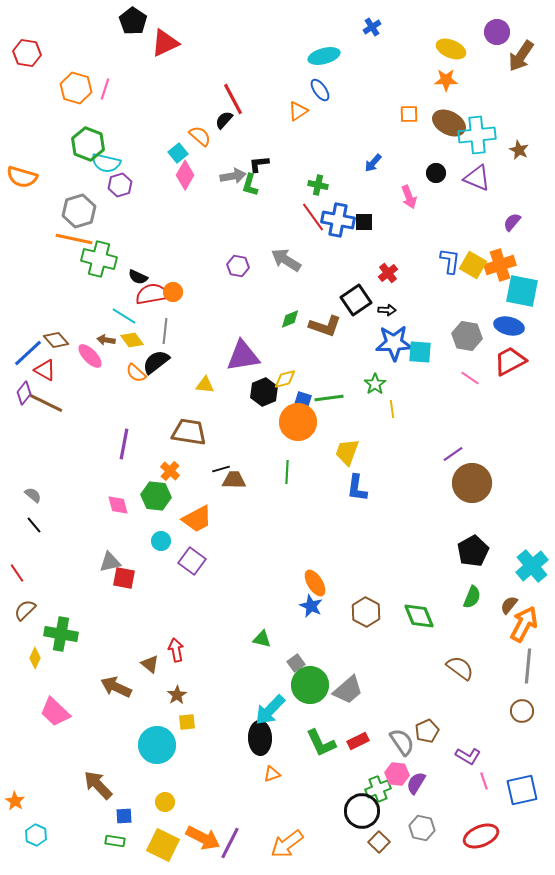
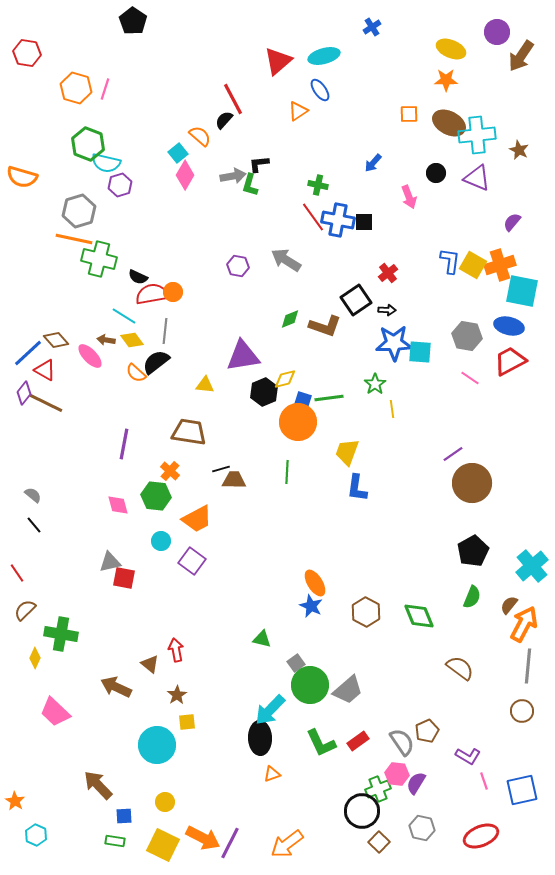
red triangle at (165, 43): moved 113 px right, 18 px down; rotated 16 degrees counterclockwise
red rectangle at (358, 741): rotated 10 degrees counterclockwise
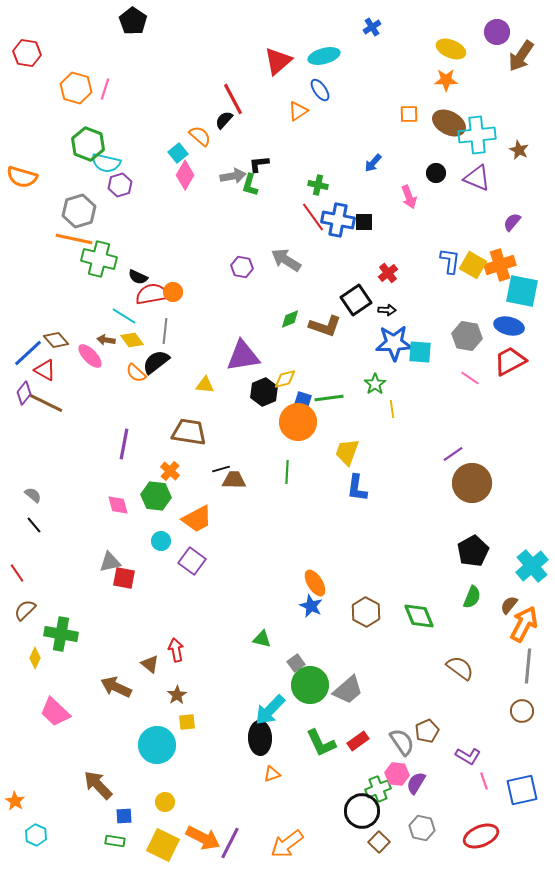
purple hexagon at (238, 266): moved 4 px right, 1 px down
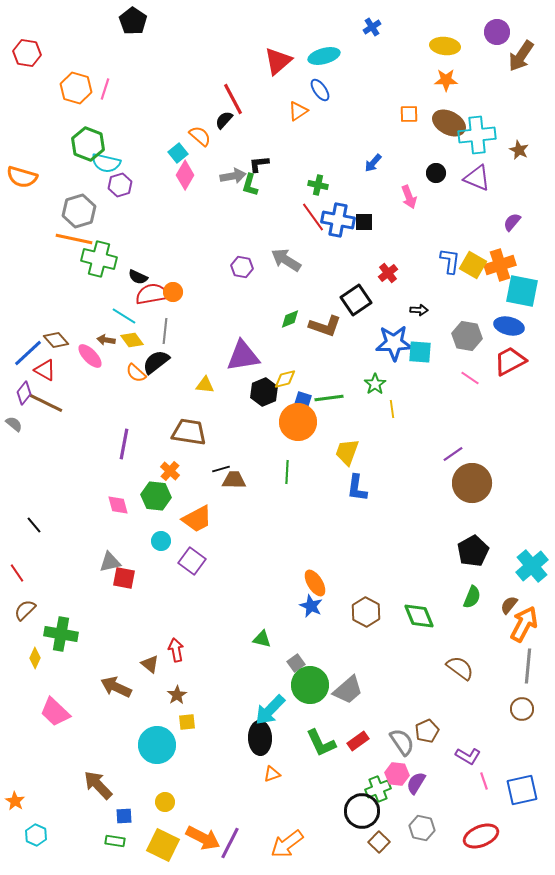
yellow ellipse at (451, 49): moved 6 px left, 3 px up; rotated 16 degrees counterclockwise
black arrow at (387, 310): moved 32 px right
gray semicircle at (33, 495): moved 19 px left, 71 px up
brown circle at (522, 711): moved 2 px up
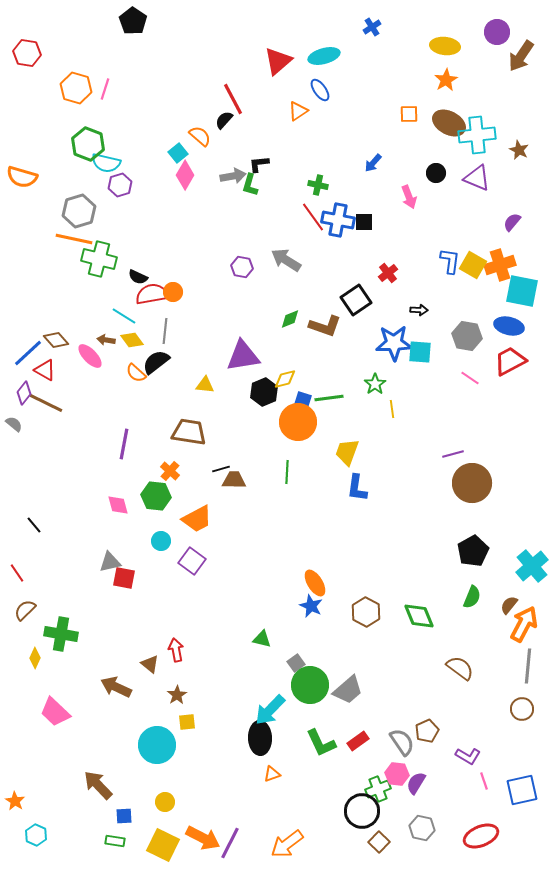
orange star at (446, 80): rotated 30 degrees counterclockwise
purple line at (453, 454): rotated 20 degrees clockwise
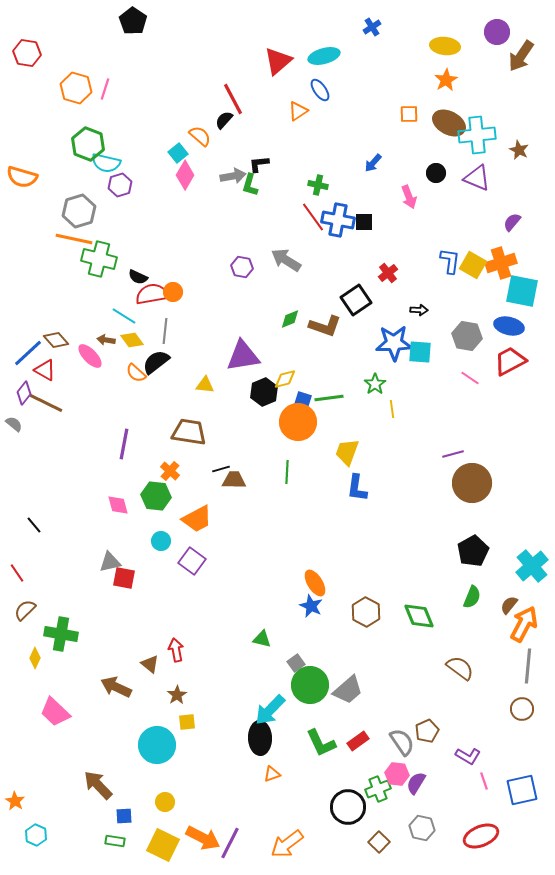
orange cross at (500, 265): moved 1 px right, 2 px up
black circle at (362, 811): moved 14 px left, 4 px up
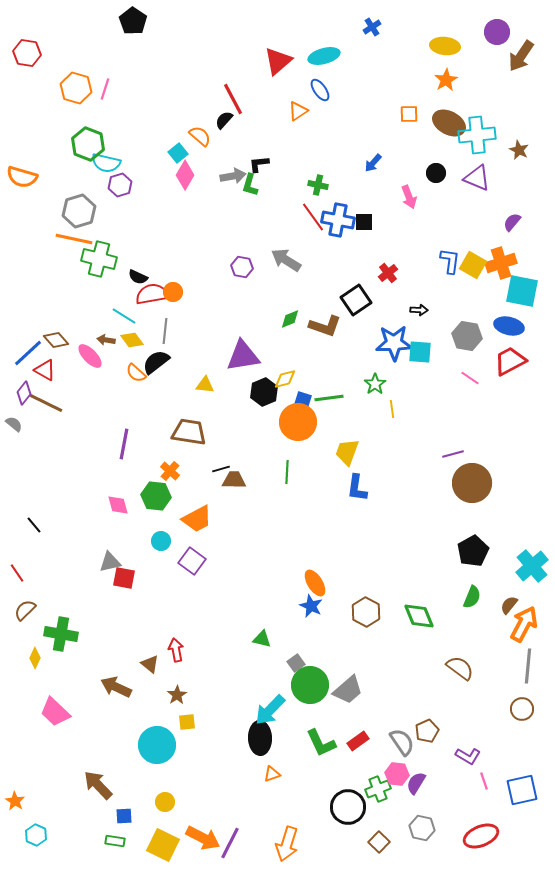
orange arrow at (287, 844): rotated 36 degrees counterclockwise
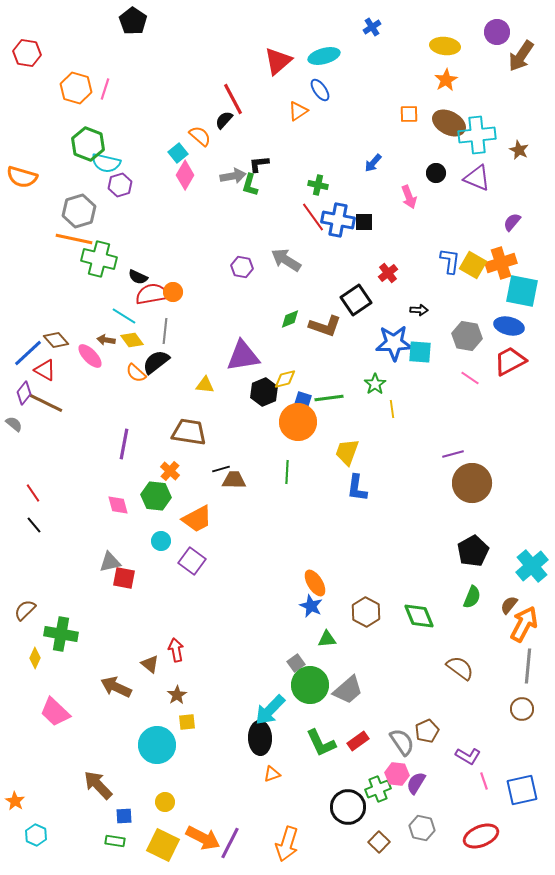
red line at (17, 573): moved 16 px right, 80 px up
green triangle at (262, 639): moved 65 px right; rotated 18 degrees counterclockwise
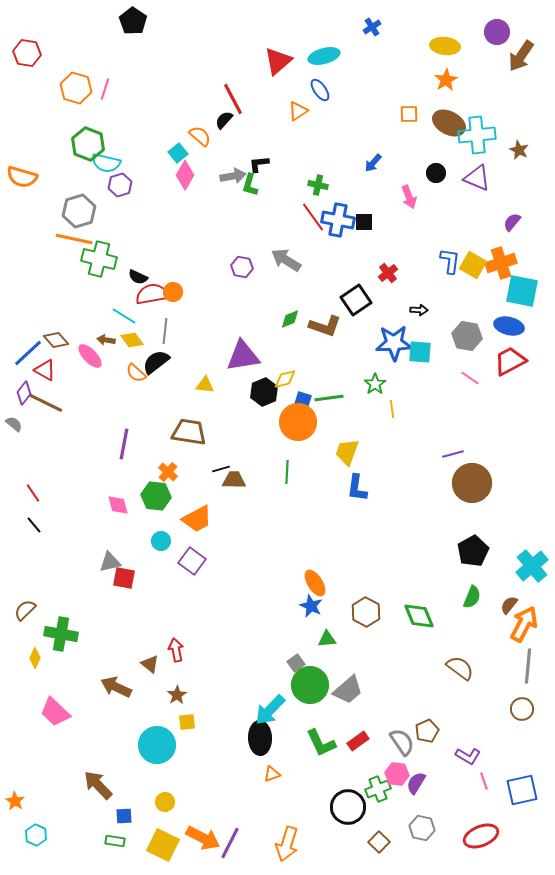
orange cross at (170, 471): moved 2 px left, 1 px down
